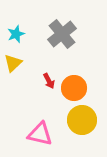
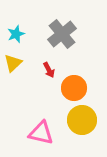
red arrow: moved 11 px up
pink triangle: moved 1 px right, 1 px up
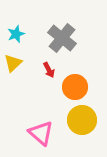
gray cross: moved 4 px down; rotated 12 degrees counterclockwise
orange circle: moved 1 px right, 1 px up
pink triangle: rotated 28 degrees clockwise
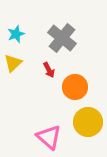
yellow circle: moved 6 px right, 2 px down
pink triangle: moved 8 px right, 4 px down
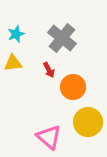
yellow triangle: rotated 36 degrees clockwise
orange circle: moved 2 px left
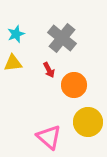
orange circle: moved 1 px right, 2 px up
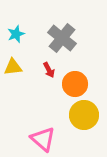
yellow triangle: moved 4 px down
orange circle: moved 1 px right, 1 px up
yellow circle: moved 4 px left, 7 px up
pink triangle: moved 6 px left, 2 px down
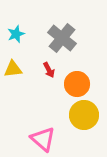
yellow triangle: moved 2 px down
orange circle: moved 2 px right
